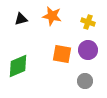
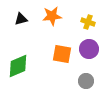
orange star: rotated 18 degrees counterclockwise
purple circle: moved 1 px right, 1 px up
gray circle: moved 1 px right
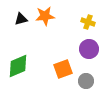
orange star: moved 7 px left
orange square: moved 1 px right, 15 px down; rotated 30 degrees counterclockwise
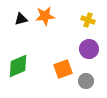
yellow cross: moved 2 px up
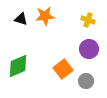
black triangle: rotated 32 degrees clockwise
orange square: rotated 18 degrees counterclockwise
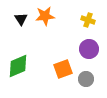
black triangle: rotated 40 degrees clockwise
orange square: rotated 18 degrees clockwise
gray circle: moved 2 px up
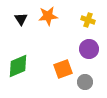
orange star: moved 3 px right
gray circle: moved 1 px left, 3 px down
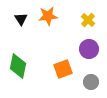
yellow cross: rotated 24 degrees clockwise
green diamond: rotated 55 degrees counterclockwise
gray circle: moved 6 px right
